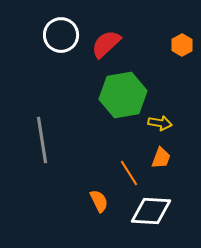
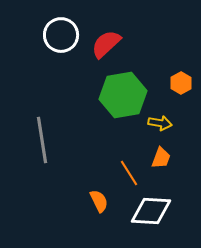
orange hexagon: moved 1 px left, 38 px down
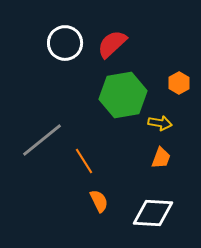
white circle: moved 4 px right, 8 px down
red semicircle: moved 6 px right
orange hexagon: moved 2 px left
gray line: rotated 60 degrees clockwise
orange line: moved 45 px left, 12 px up
white diamond: moved 2 px right, 2 px down
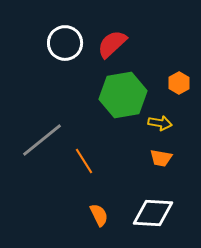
orange trapezoid: rotated 80 degrees clockwise
orange semicircle: moved 14 px down
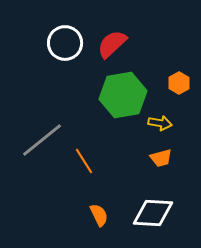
orange trapezoid: rotated 25 degrees counterclockwise
